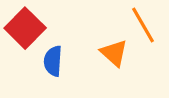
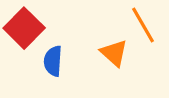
red square: moved 1 px left
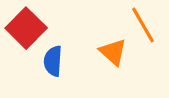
red square: moved 2 px right
orange triangle: moved 1 px left, 1 px up
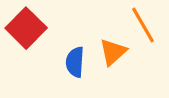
orange triangle: rotated 36 degrees clockwise
blue semicircle: moved 22 px right, 1 px down
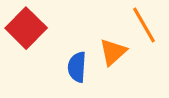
orange line: moved 1 px right
blue semicircle: moved 2 px right, 5 px down
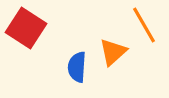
red square: rotated 12 degrees counterclockwise
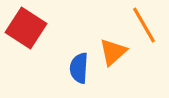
blue semicircle: moved 2 px right, 1 px down
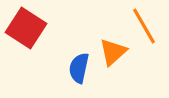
orange line: moved 1 px down
blue semicircle: rotated 8 degrees clockwise
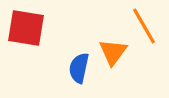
red square: rotated 24 degrees counterclockwise
orange triangle: rotated 12 degrees counterclockwise
